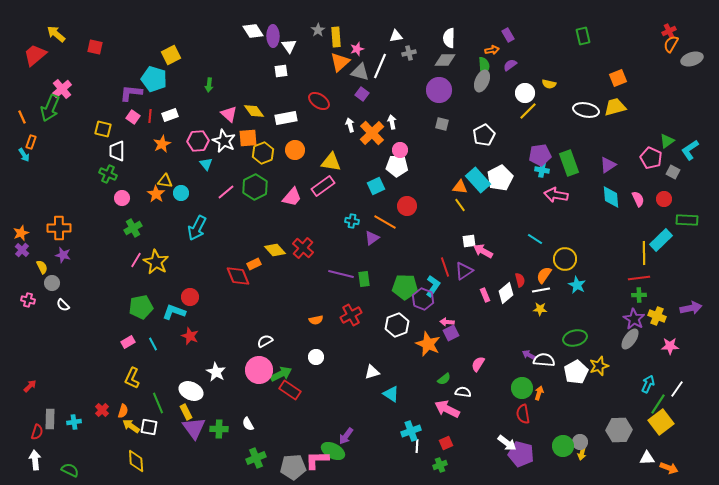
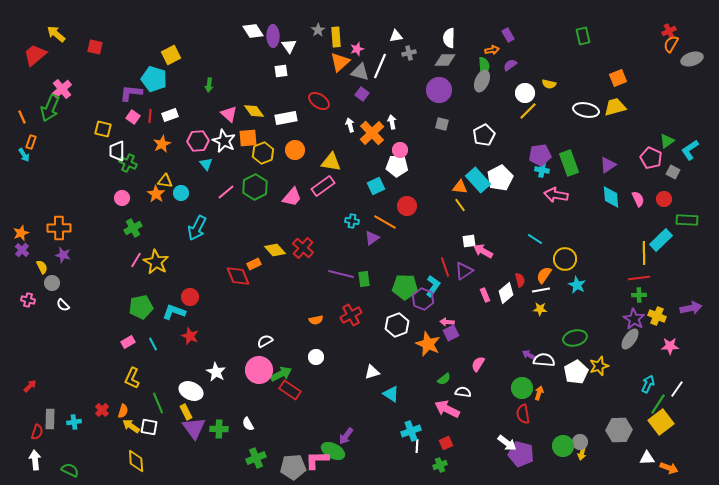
green cross at (108, 174): moved 20 px right, 11 px up
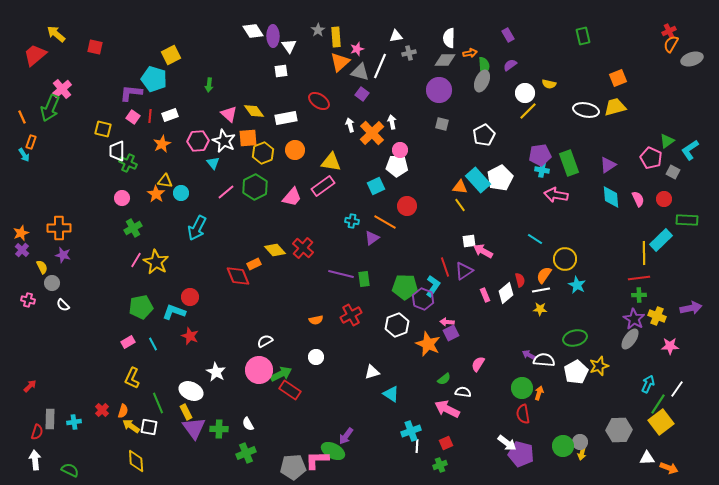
orange arrow at (492, 50): moved 22 px left, 3 px down
cyan triangle at (206, 164): moved 7 px right, 1 px up
green cross at (256, 458): moved 10 px left, 5 px up
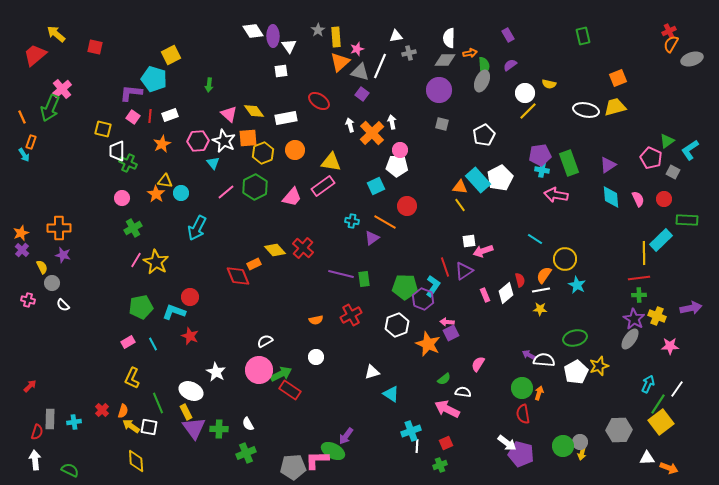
pink arrow at (483, 251): rotated 48 degrees counterclockwise
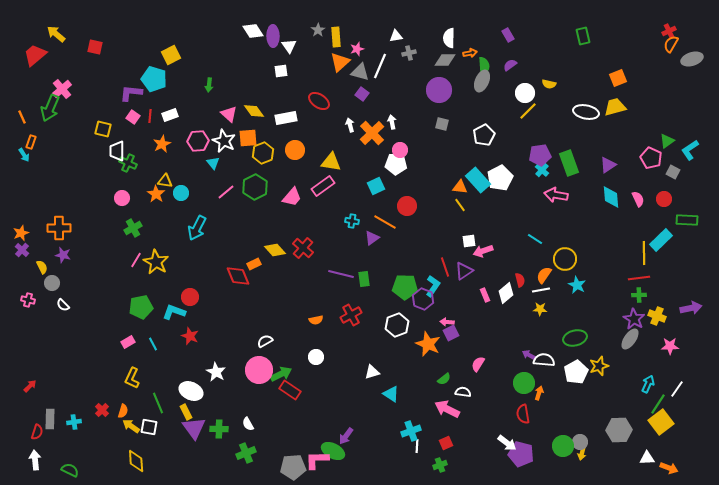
white ellipse at (586, 110): moved 2 px down
white pentagon at (397, 166): moved 1 px left, 2 px up
cyan cross at (542, 170): rotated 32 degrees clockwise
green circle at (522, 388): moved 2 px right, 5 px up
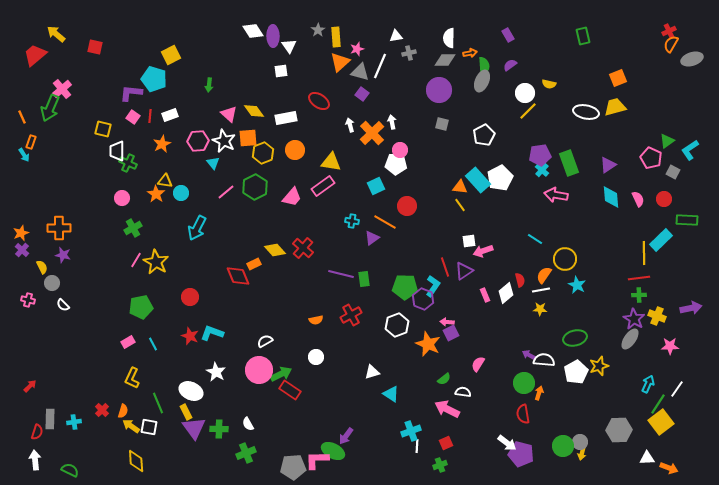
cyan L-shape at (174, 312): moved 38 px right, 21 px down
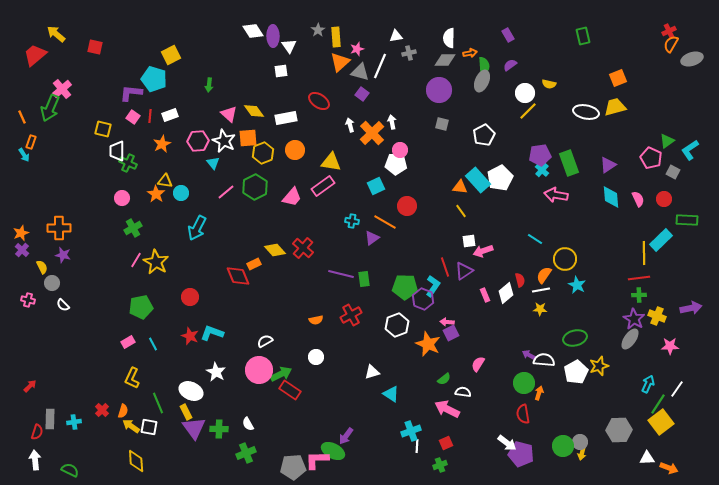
yellow line at (460, 205): moved 1 px right, 6 px down
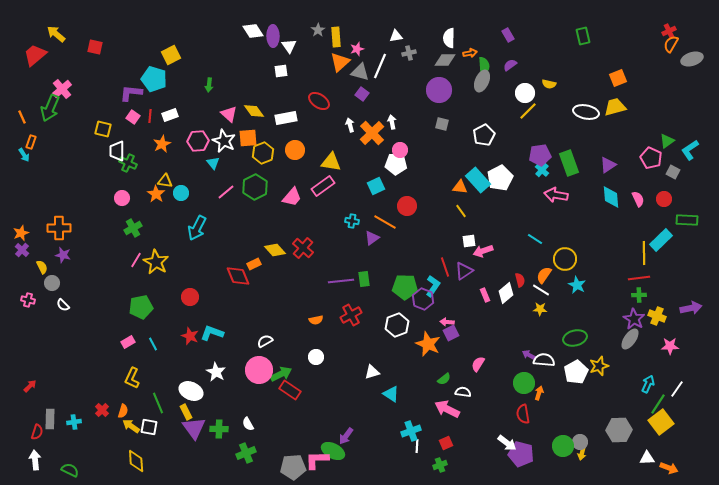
purple line at (341, 274): moved 7 px down; rotated 20 degrees counterclockwise
white line at (541, 290): rotated 42 degrees clockwise
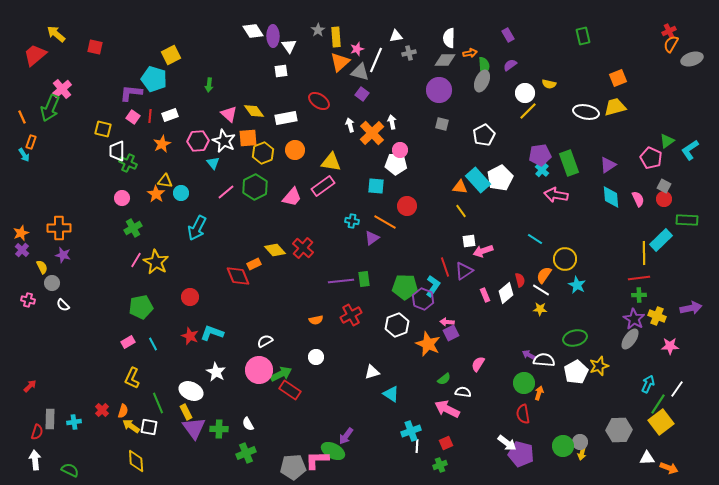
white line at (380, 66): moved 4 px left, 6 px up
gray square at (673, 172): moved 9 px left, 14 px down
cyan square at (376, 186): rotated 30 degrees clockwise
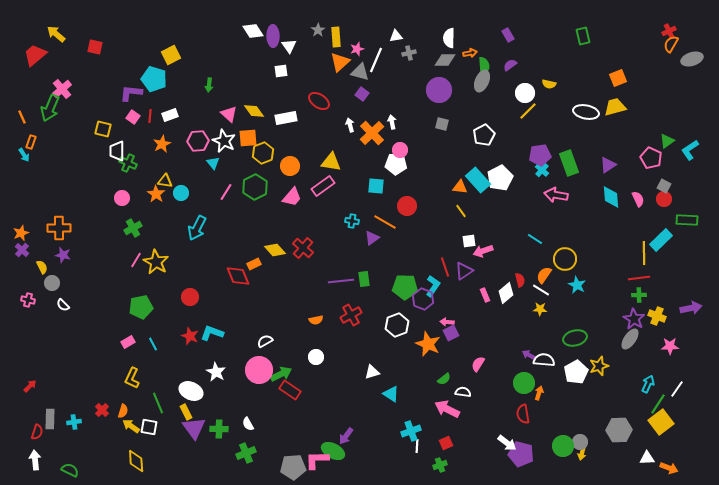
orange circle at (295, 150): moved 5 px left, 16 px down
pink line at (226, 192): rotated 18 degrees counterclockwise
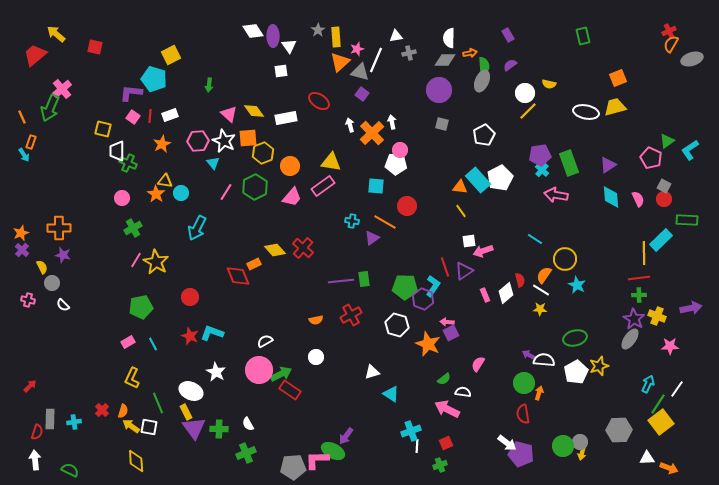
white hexagon at (397, 325): rotated 25 degrees counterclockwise
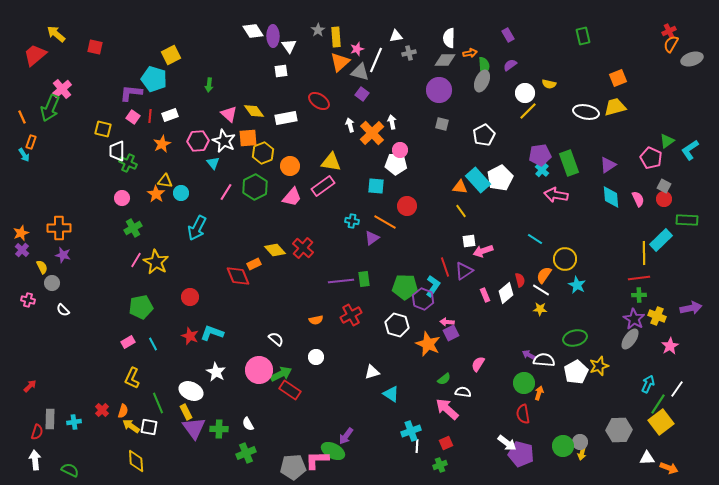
white semicircle at (63, 305): moved 5 px down
white semicircle at (265, 341): moved 11 px right, 2 px up; rotated 70 degrees clockwise
pink star at (670, 346): rotated 30 degrees counterclockwise
pink arrow at (447, 409): rotated 15 degrees clockwise
